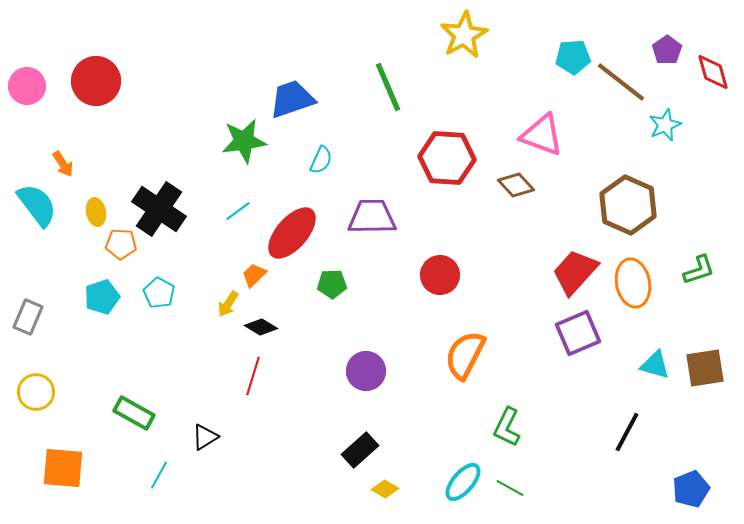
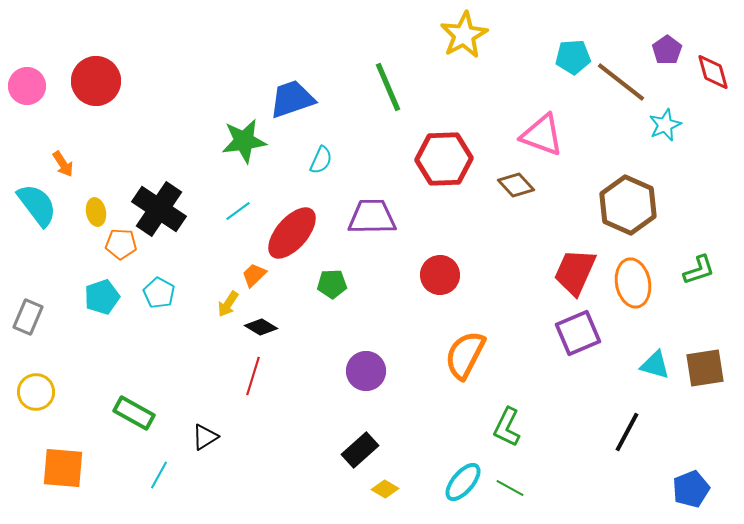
red hexagon at (447, 158): moved 3 px left, 1 px down; rotated 6 degrees counterclockwise
red trapezoid at (575, 272): rotated 18 degrees counterclockwise
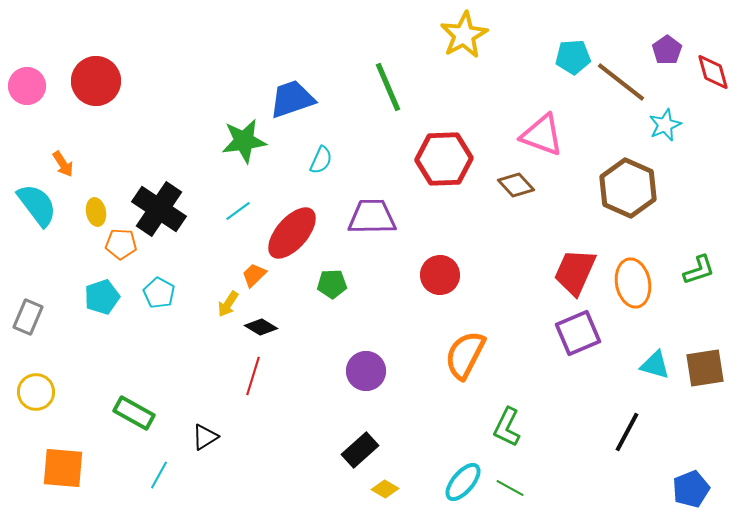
brown hexagon at (628, 205): moved 17 px up
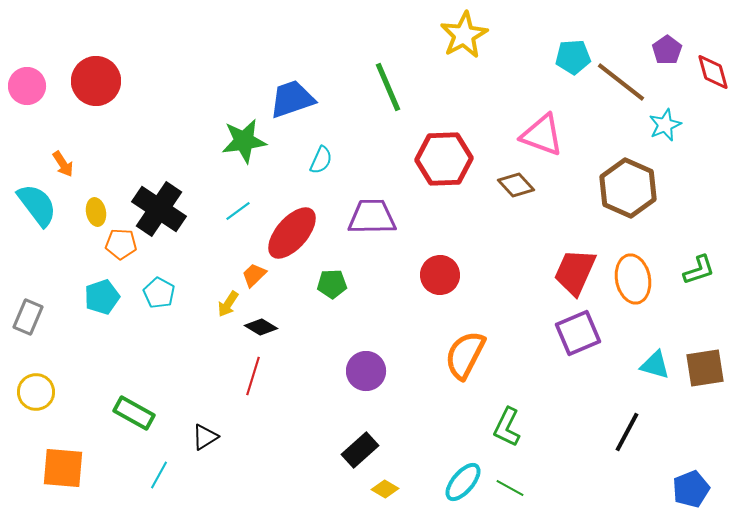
orange ellipse at (633, 283): moved 4 px up
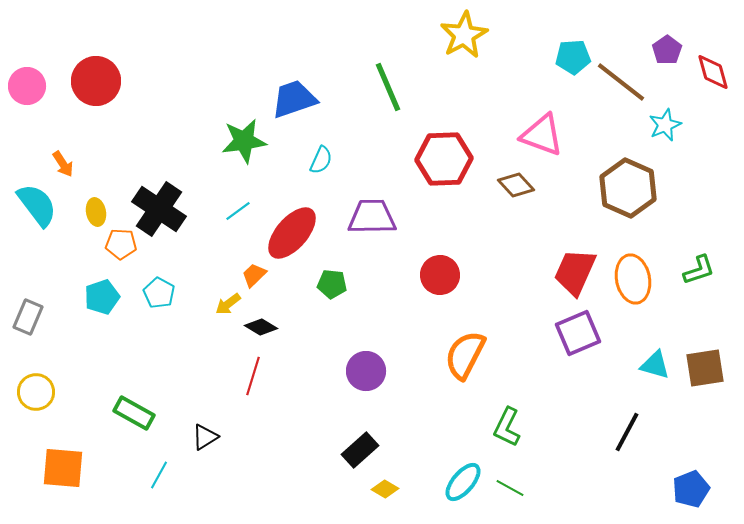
blue trapezoid at (292, 99): moved 2 px right
green pentagon at (332, 284): rotated 8 degrees clockwise
yellow arrow at (228, 304): rotated 20 degrees clockwise
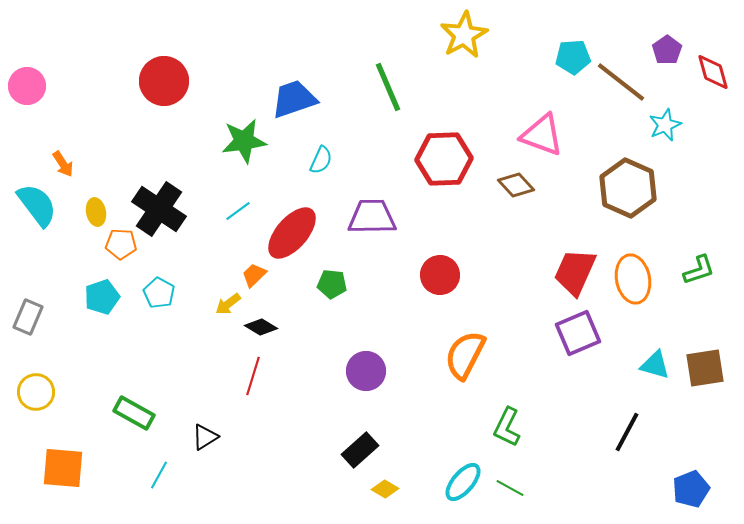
red circle at (96, 81): moved 68 px right
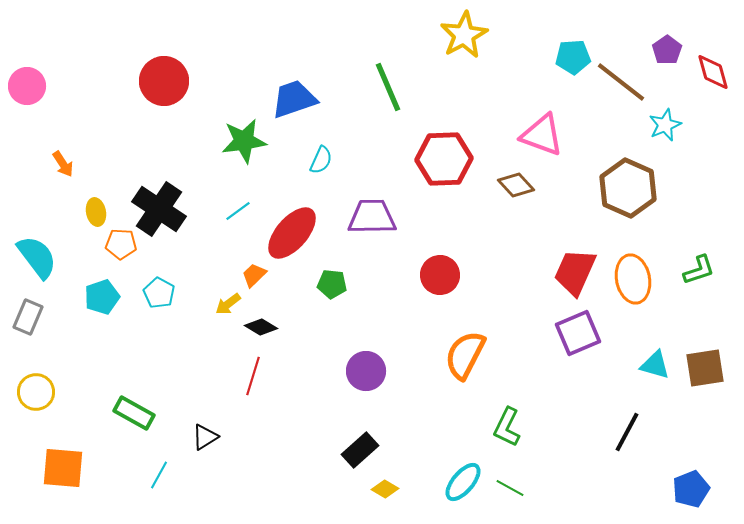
cyan semicircle at (37, 205): moved 52 px down
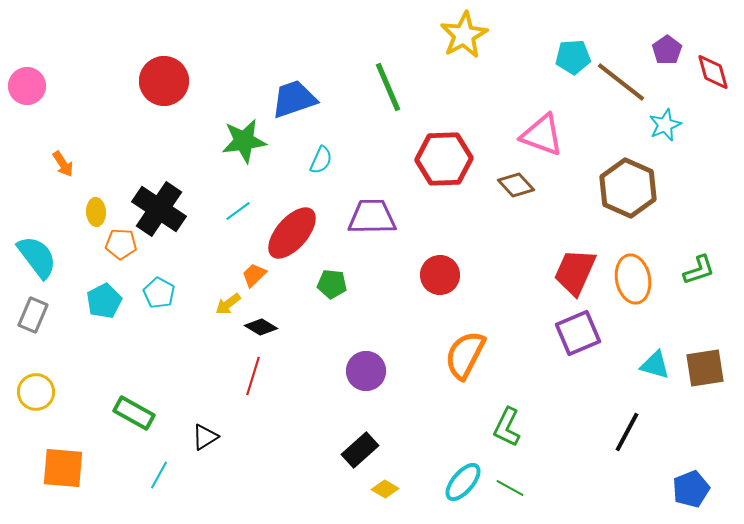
yellow ellipse at (96, 212): rotated 8 degrees clockwise
cyan pentagon at (102, 297): moved 2 px right, 4 px down; rotated 8 degrees counterclockwise
gray rectangle at (28, 317): moved 5 px right, 2 px up
